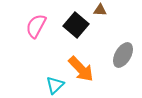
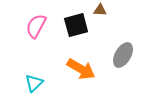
black square: rotated 35 degrees clockwise
orange arrow: rotated 16 degrees counterclockwise
cyan triangle: moved 21 px left, 2 px up
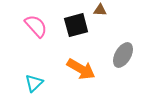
pink semicircle: rotated 110 degrees clockwise
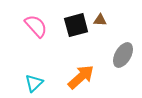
brown triangle: moved 10 px down
orange arrow: moved 8 px down; rotated 72 degrees counterclockwise
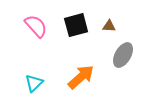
brown triangle: moved 9 px right, 6 px down
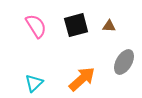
pink semicircle: rotated 10 degrees clockwise
gray ellipse: moved 1 px right, 7 px down
orange arrow: moved 1 px right, 2 px down
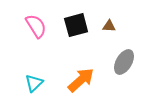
orange arrow: moved 1 px left, 1 px down
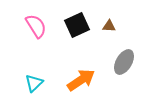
black square: moved 1 px right; rotated 10 degrees counterclockwise
orange arrow: rotated 8 degrees clockwise
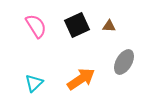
orange arrow: moved 1 px up
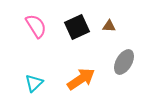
black square: moved 2 px down
